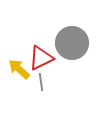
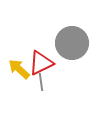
red triangle: moved 5 px down
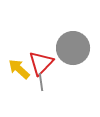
gray circle: moved 1 px right, 5 px down
red triangle: rotated 20 degrees counterclockwise
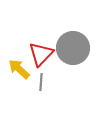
red triangle: moved 9 px up
gray line: rotated 12 degrees clockwise
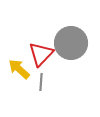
gray circle: moved 2 px left, 5 px up
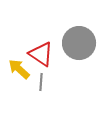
gray circle: moved 8 px right
red triangle: rotated 40 degrees counterclockwise
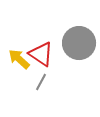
yellow arrow: moved 10 px up
gray line: rotated 24 degrees clockwise
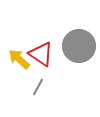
gray circle: moved 3 px down
gray line: moved 3 px left, 5 px down
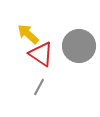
yellow arrow: moved 9 px right, 25 px up
gray line: moved 1 px right
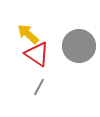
red triangle: moved 4 px left
